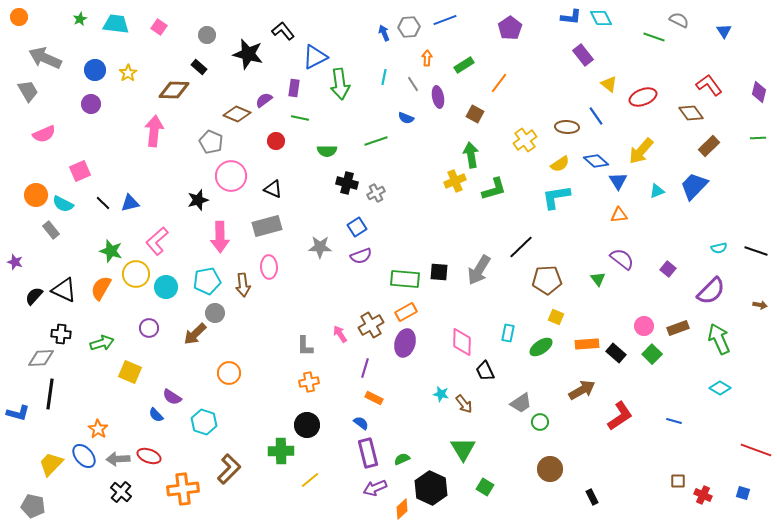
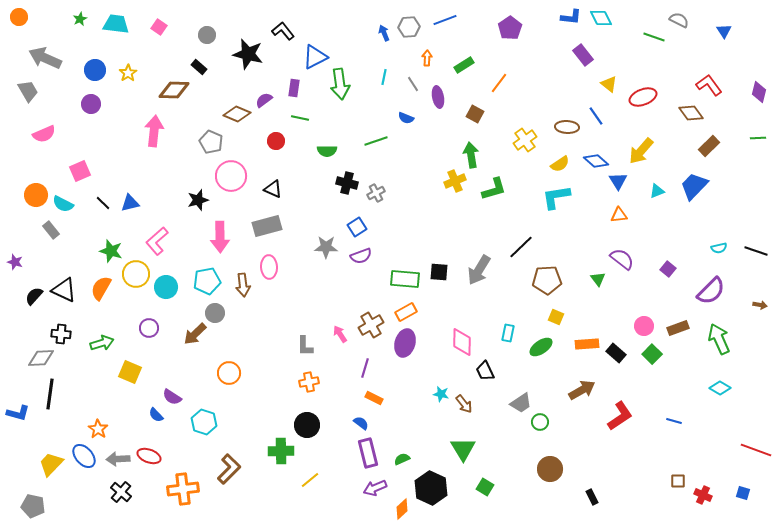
gray star at (320, 247): moved 6 px right
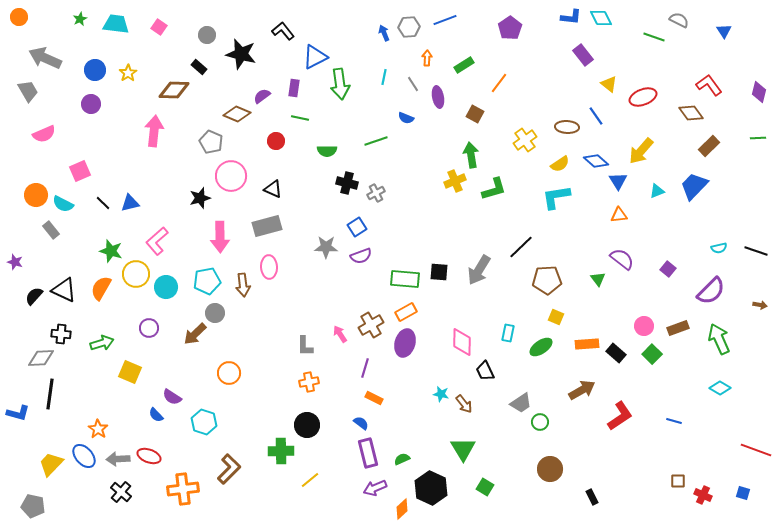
black star at (248, 54): moved 7 px left
purple semicircle at (264, 100): moved 2 px left, 4 px up
black star at (198, 200): moved 2 px right, 2 px up
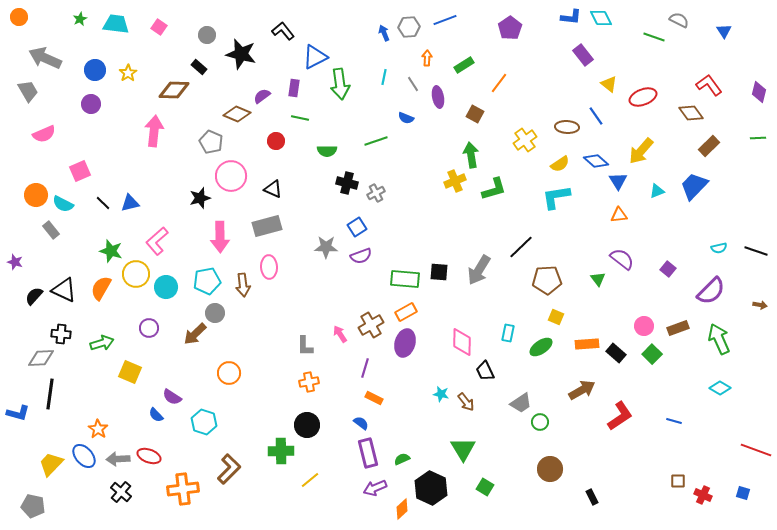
brown arrow at (464, 404): moved 2 px right, 2 px up
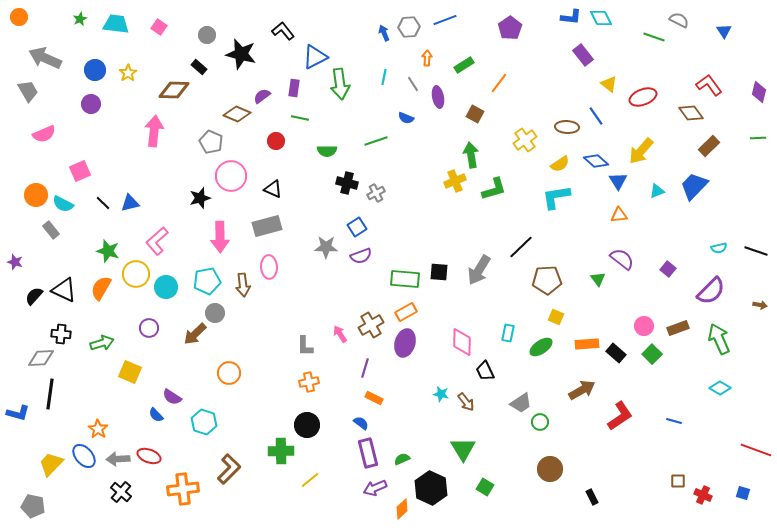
green star at (111, 251): moved 3 px left
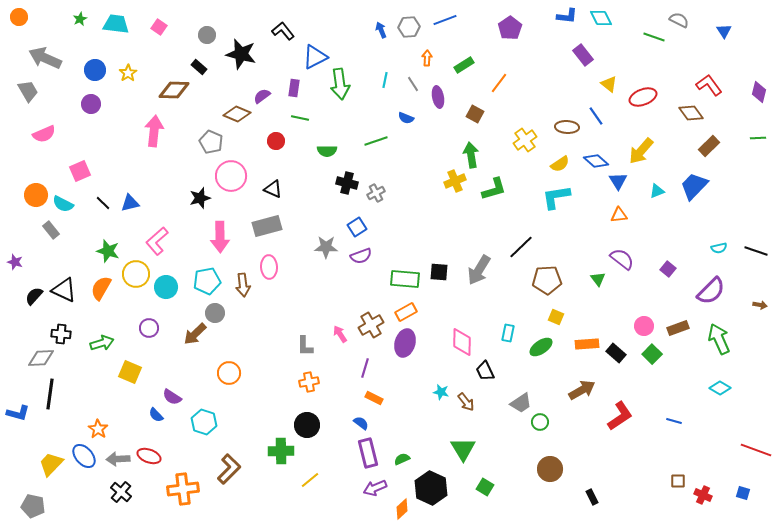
blue L-shape at (571, 17): moved 4 px left, 1 px up
blue arrow at (384, 33): moved 3 px left, 3 px up
cyan line at (384, 77): moved 1 px right, 3 px down
cyan star at (441, 394): moved 2 px up
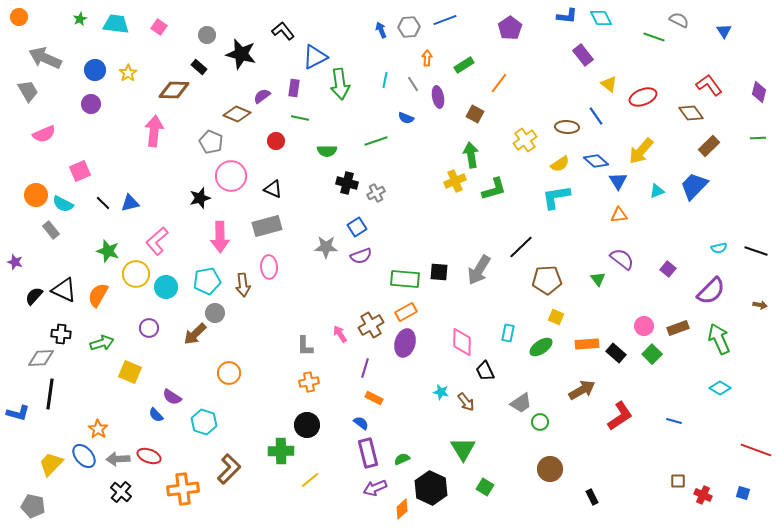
orange semicircle at (101, 288): moved 3 px left, 7 px down
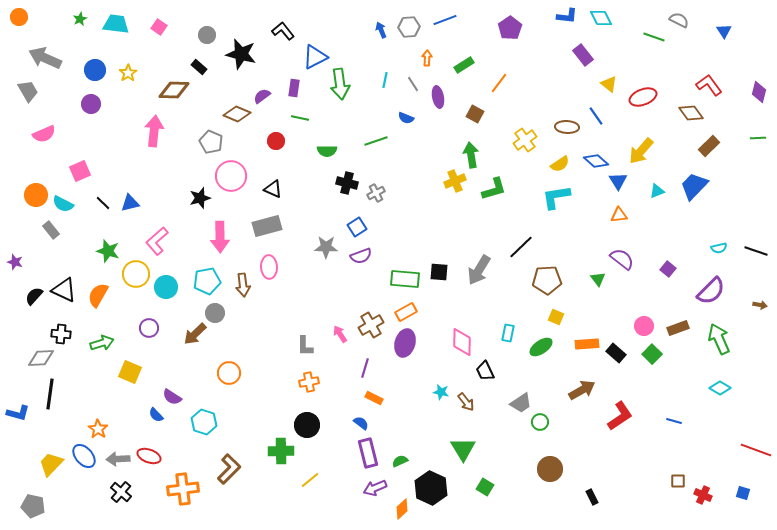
green semicircle at (402, 459): moved 2 px left, 2 px down
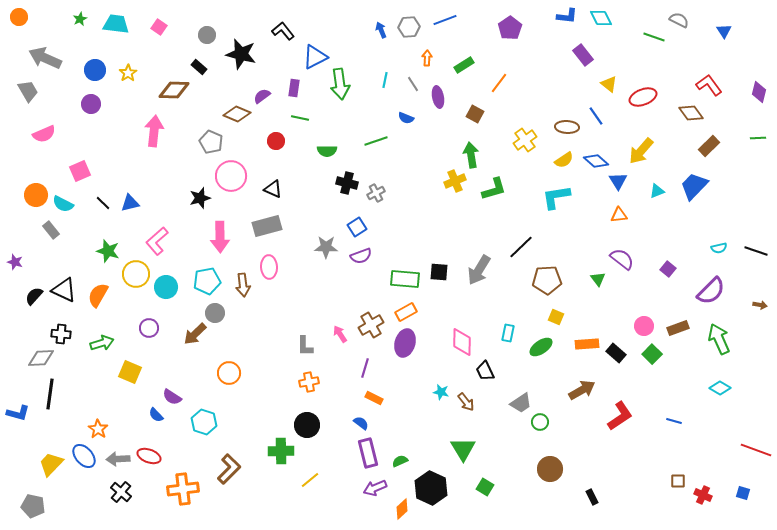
yellow semicircle at (560, 164): moved 4 px right, 4 px up
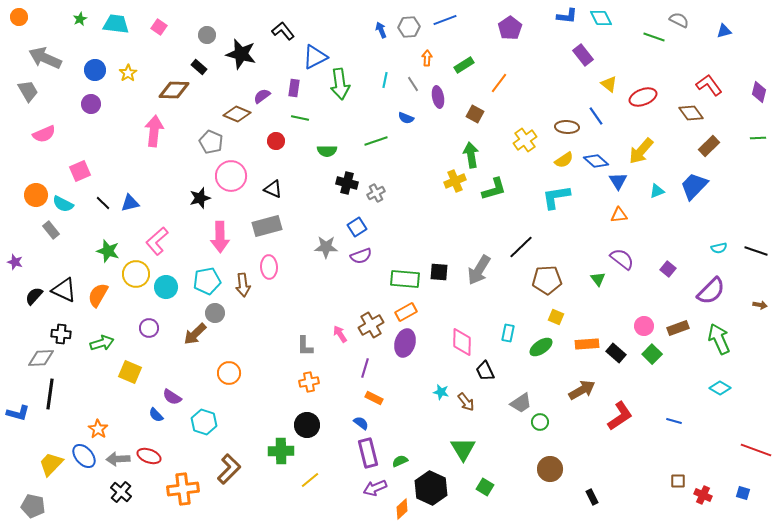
blue triangle at (724, 31): rotated 49 degrees clockwise
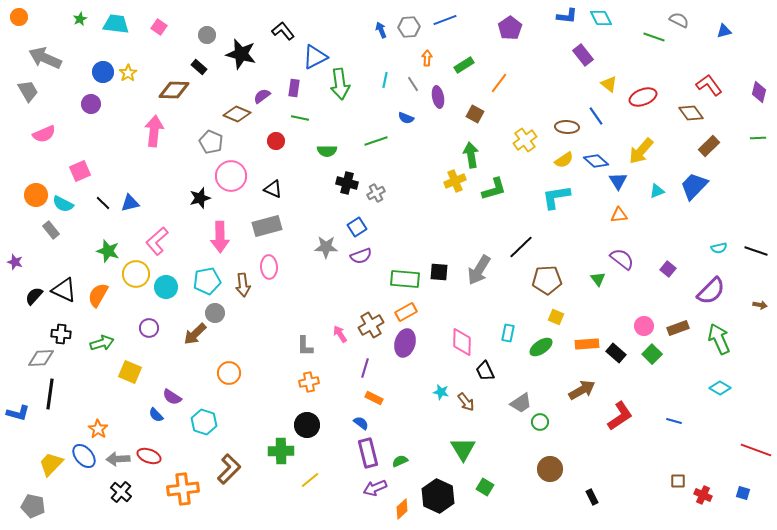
blue circle at (95, 70): moved 8 px right, 2 px down
black hexagon at (431, 488): moved 7 px right, 8 px down
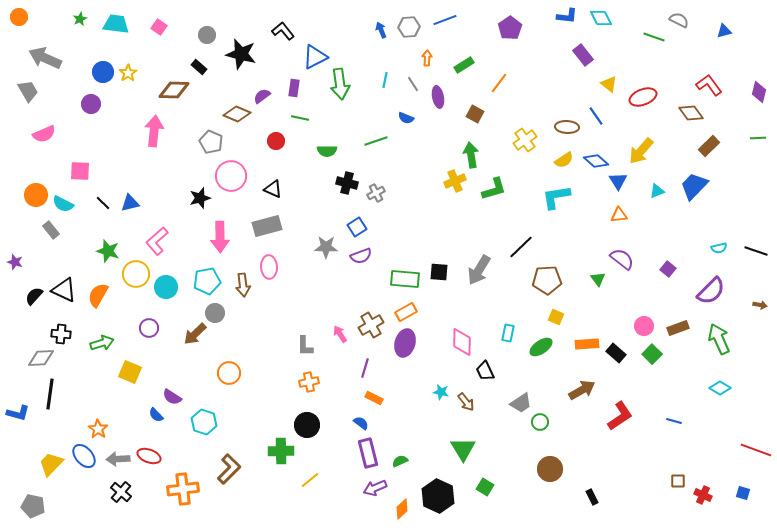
pink square at (80, 171): rotated 25 degrees clockwise
